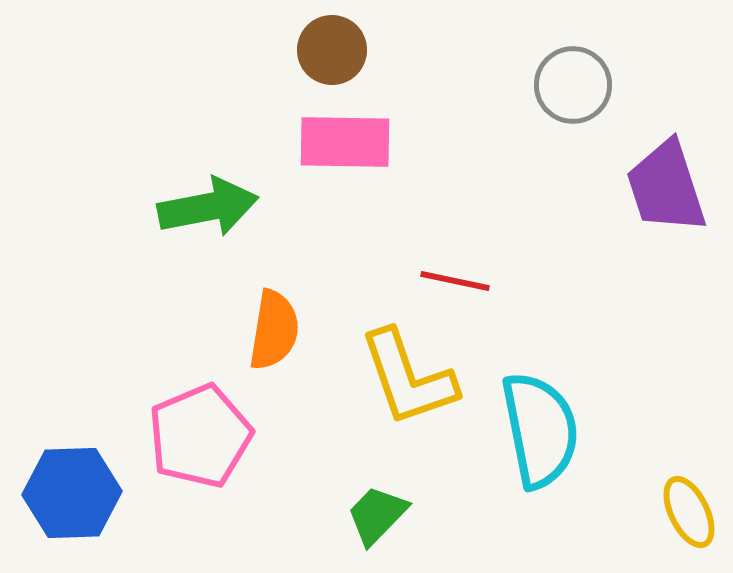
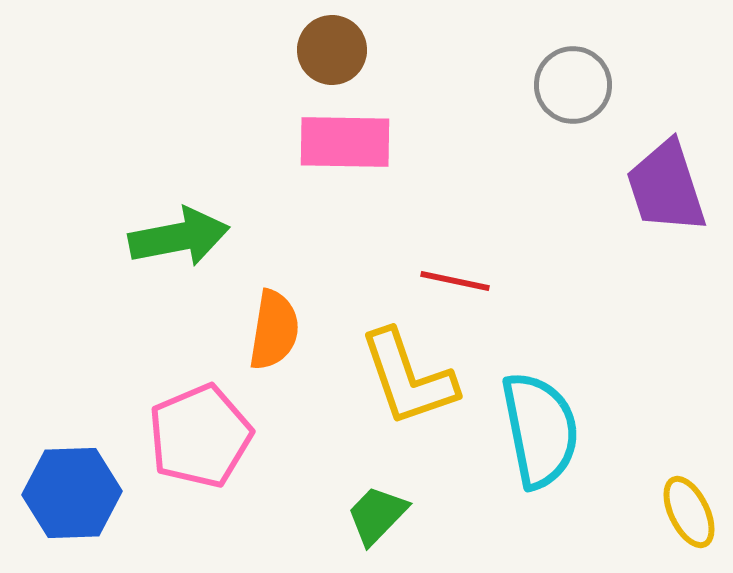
green arrow: moved 29 px left, 30 px down
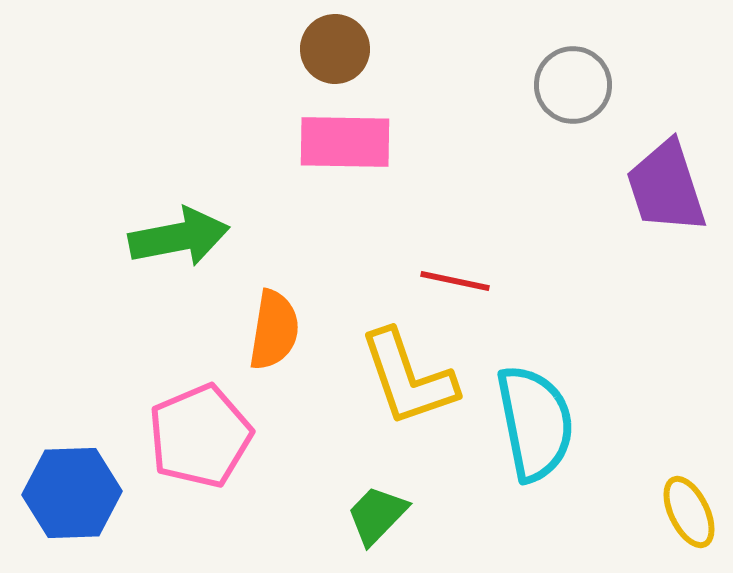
brown circle: moved 3 px right, 1 px up
cyan semicircle: moved 5 px left, 7 px up
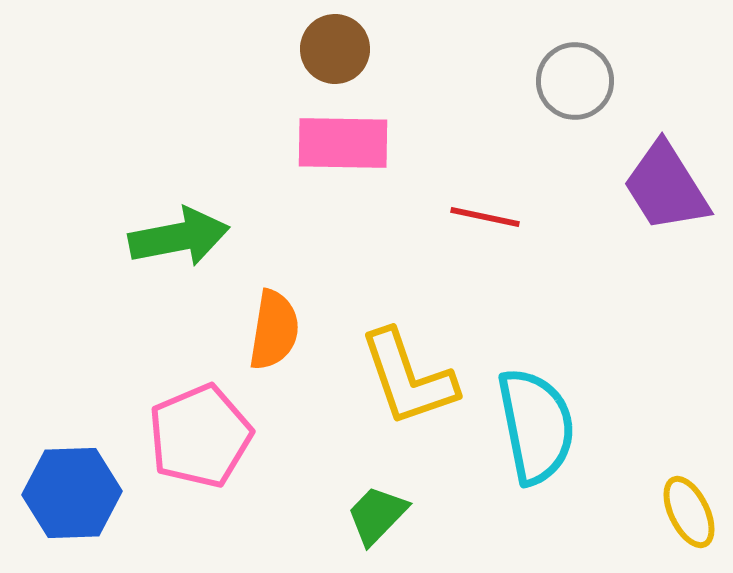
gray circle: moved 2 px right, 4 px up
pink rectangle: moved 2 px left, 1 px down
purple trapezoid: rotated 14 degrees counterclockwise
red line: moved 30 px right, 64 px up
cyan semicircle: moved 1 px right, 3 px down
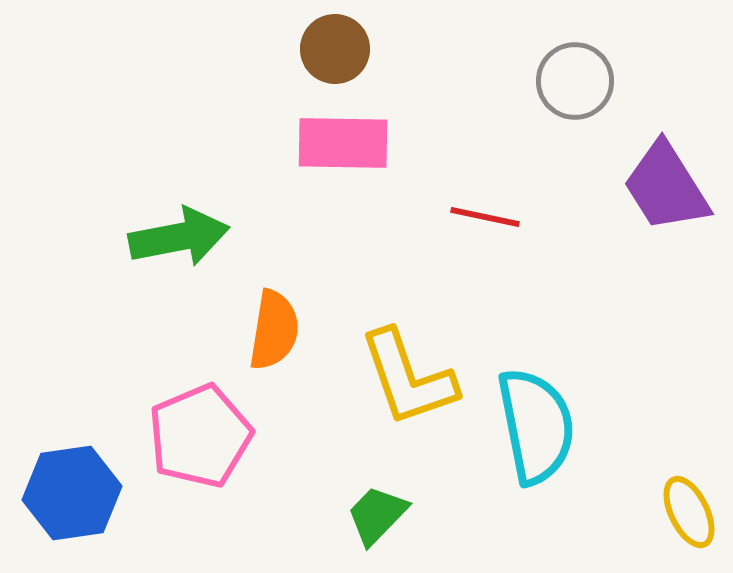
blue hexagon: rotated 6 degrees counterclockwise
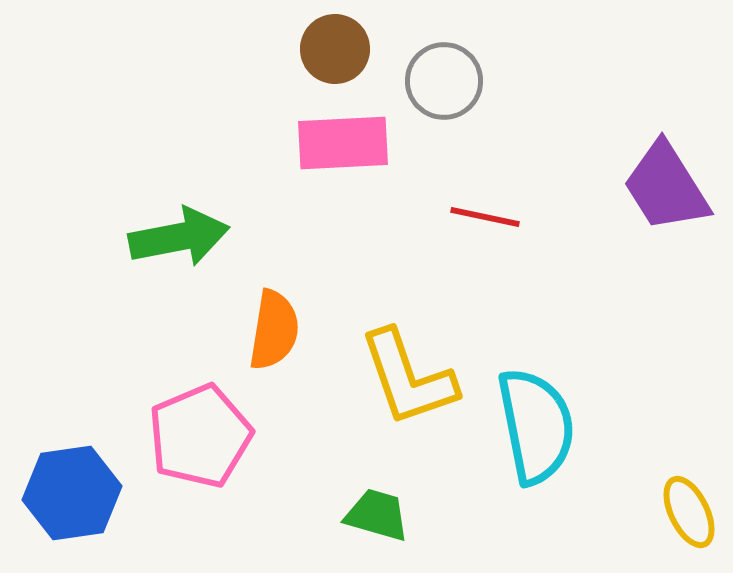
gray circle: moved 131 px left
pink rectangle: rotated 4 degrees counterclockwise
green trapezoid: rotated 62 degrees clockwise
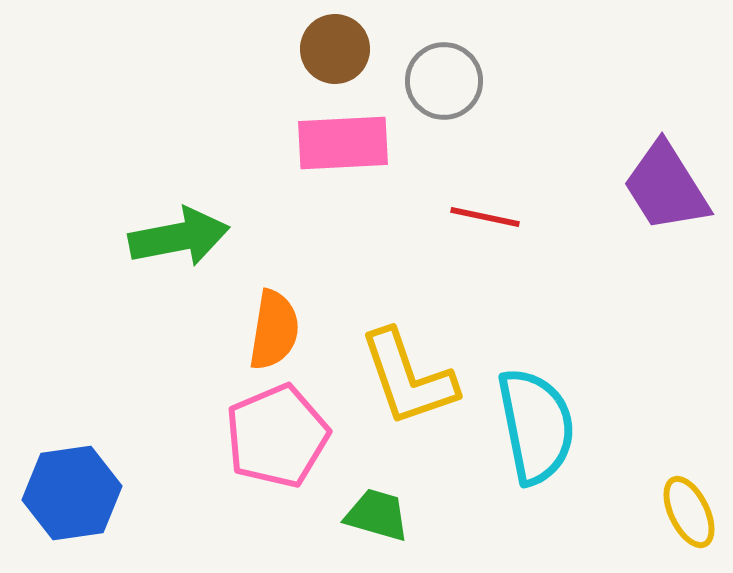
pink pentagon: moved 77 px right
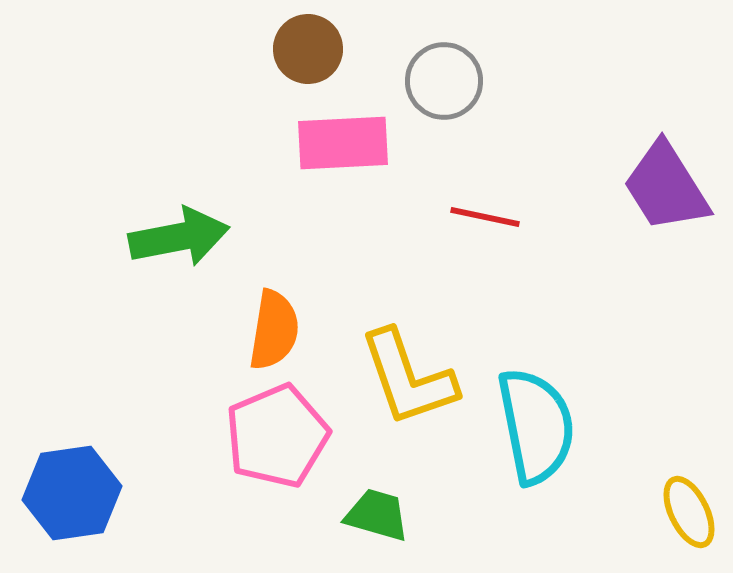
brown circle: moved 27 px left
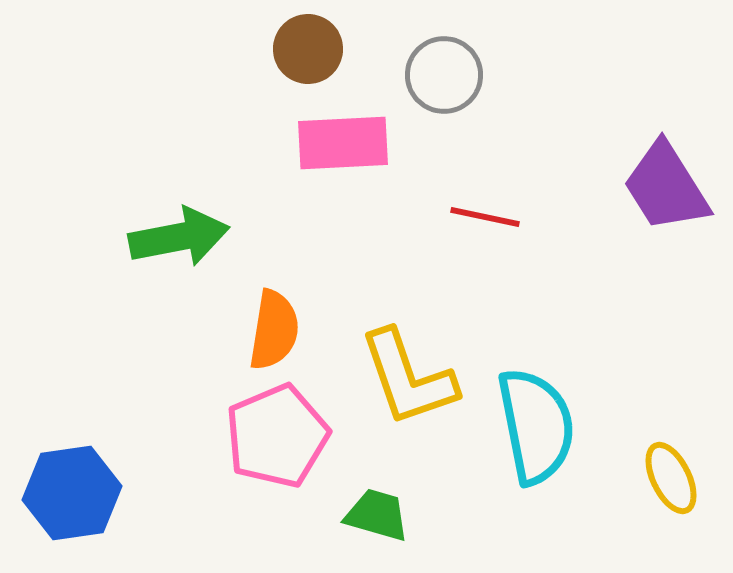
gray circle: moved 6 px up
yellow ellipse: moved 18 px left, 34 px up
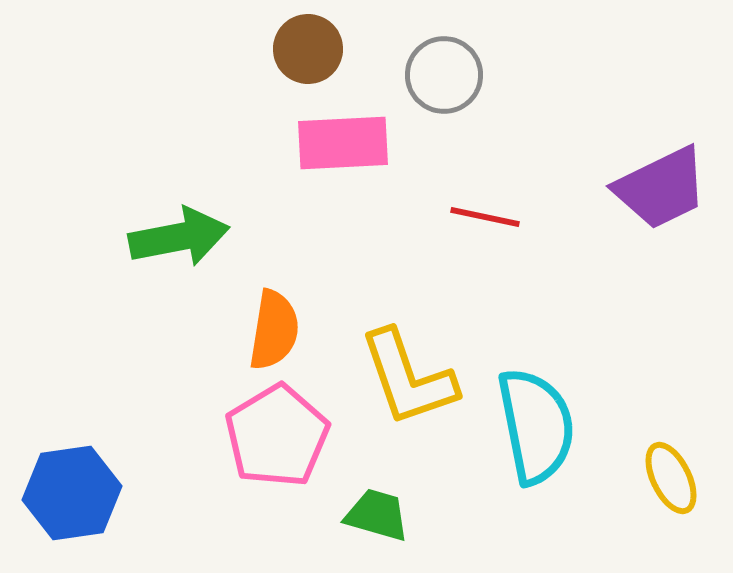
purple trapezoid: moved 5 px left, 1 px down; rotated 84 degrees counterclockwise
pink pentagon: rotated 8 degrees counterclockwise
